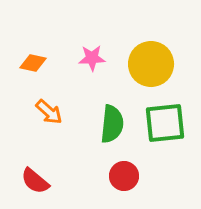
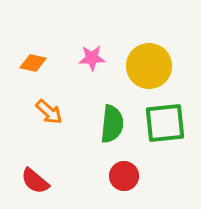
yellow circle: moved 2 px left, 2 px down
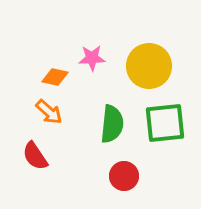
orange diamond: moved 22 px right, 14 px down
red semicircle: moved 25 px up; rotated 16 degrees clockwise
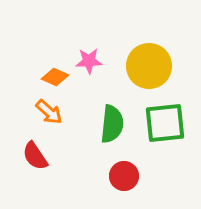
pink star: moved 3 px left, 3 px down
orange diamond: rotated 12 degrees clockwise
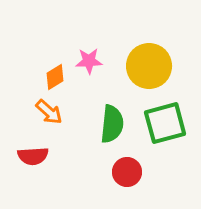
orange diamond: rotated 56 degrees counterclockwise
green square: rotated 9 degrees counterclockwise
red semicircle: moved 2 px left; rotated 60 degrees counterclockwise
red circle: moved 3 px right, 4 px up
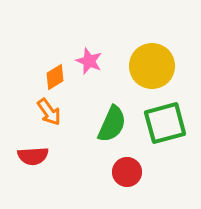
pink star: rotated 24 degrees clockwise
yellow circle: moved 3 px right
orange arrow: rotated 12 degrees clockwise
green semicircle: rotated 18 degrees clockwise
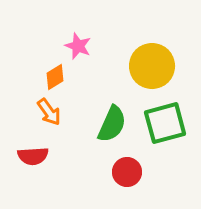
pink star: moved 11 px left, 15 px up
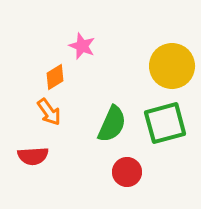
pink star: moved 4 px right
yellow circle: moved 20 px right
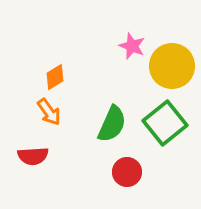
pink star: moved 50 px right
green square: rotated 24 degrees counterclockwise
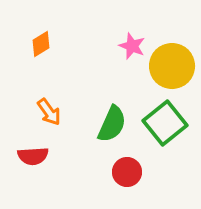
orange diamond: moved 14 px left, 33 px up
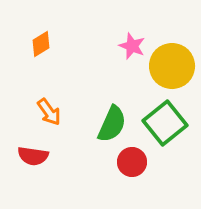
red semicircle: rotated 12 degrees clockwise
red circle: moved 5 px right, 10 px up
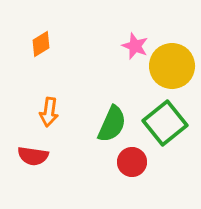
pink star: moved 3 px right
orange arrow: rotated 44 degrees clockwise
